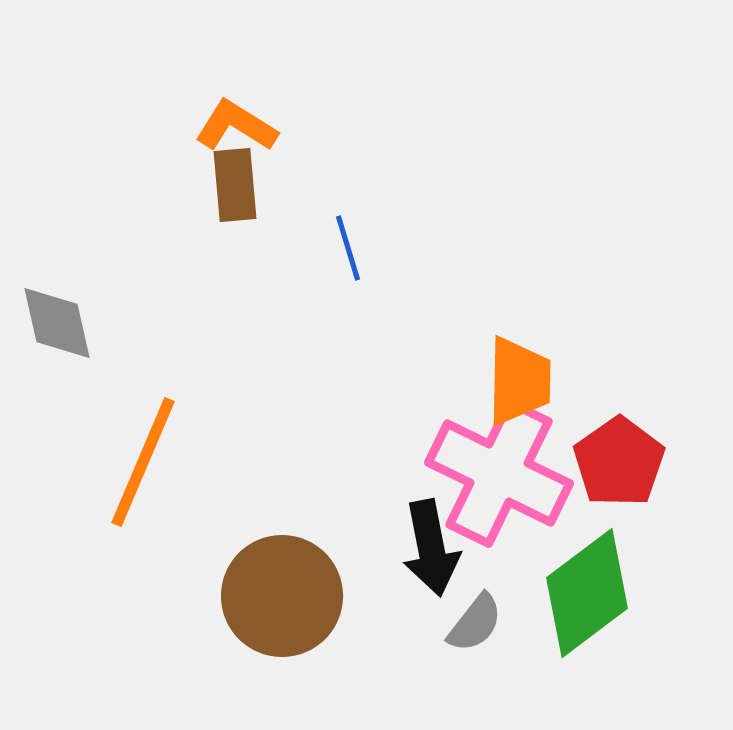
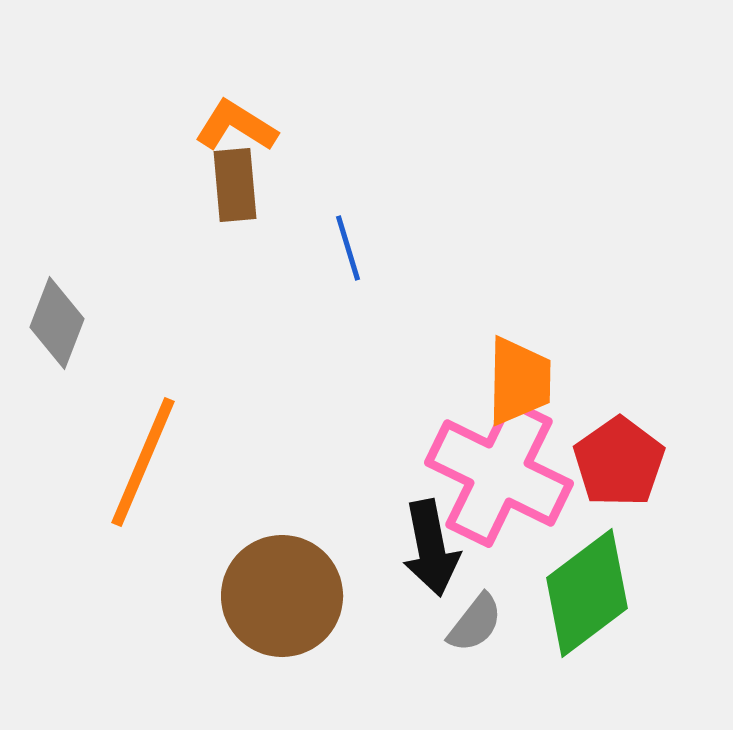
gray diamond: rotated 34 degrees clockwise
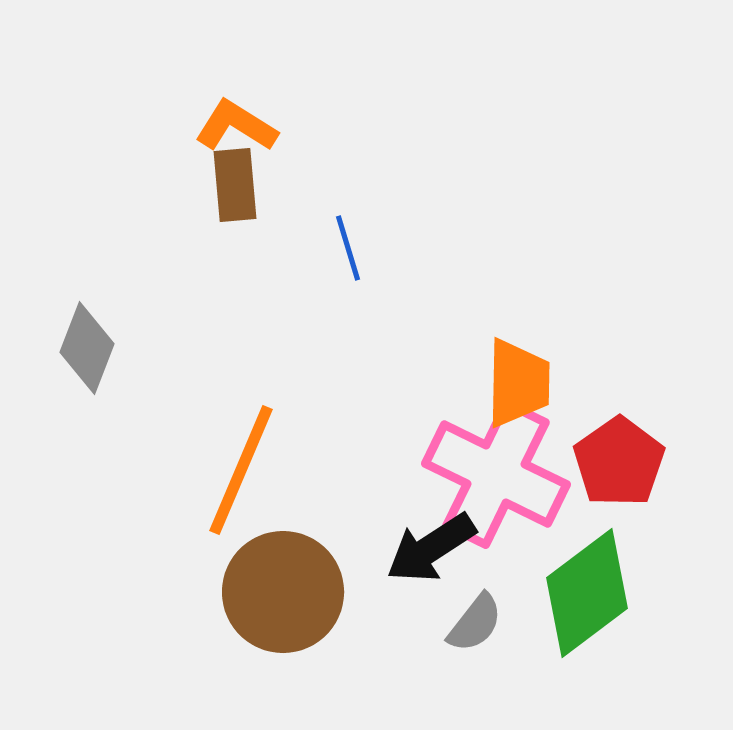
gray diamond: moved 30 px right, 25 px down
orange trapezoid: moved 1 px left, 2 px down
orange line: moved 98 px right, 8 px down
pink cross: moved 3 px left, 1 px down
black arrow: rotated 68 degrees clockwise
brown circle: moved 1 px right, 4 px up
